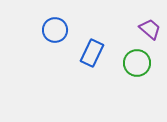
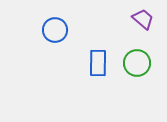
purple trapezoid: moved 7 px left, 10 px up
blue rectangle: moved 6 px right, 10 px down; rotated 24 degrees counterclockwise
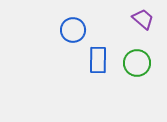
blue circle: moved 18 px right
blue rectangle: moved 3 px up
